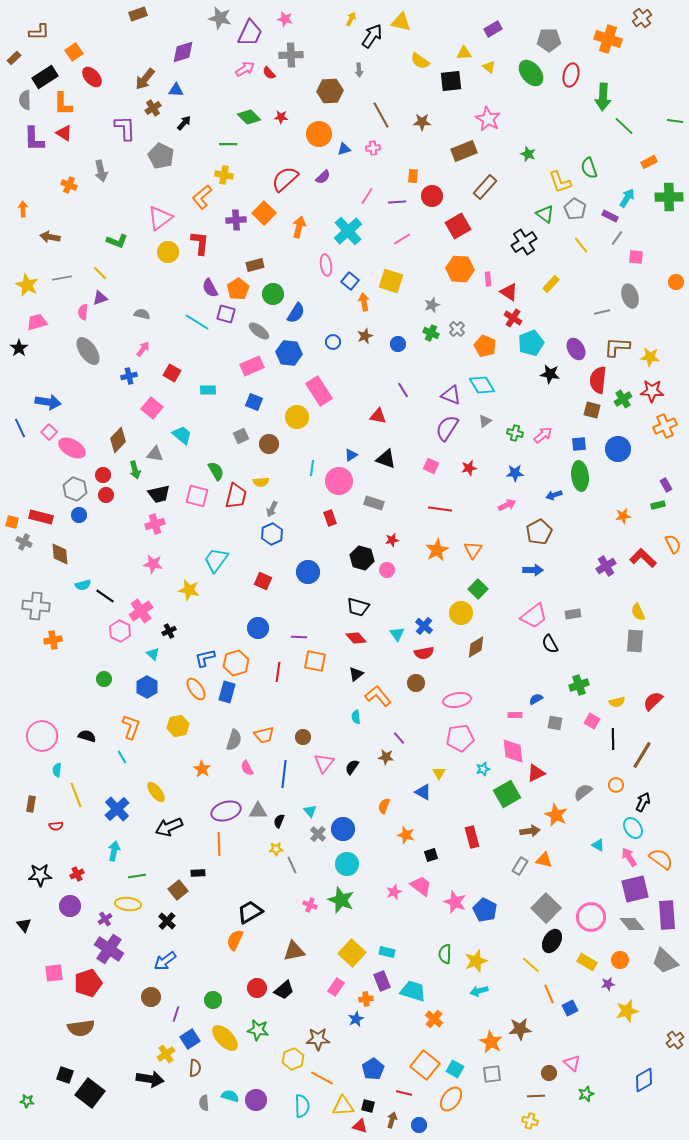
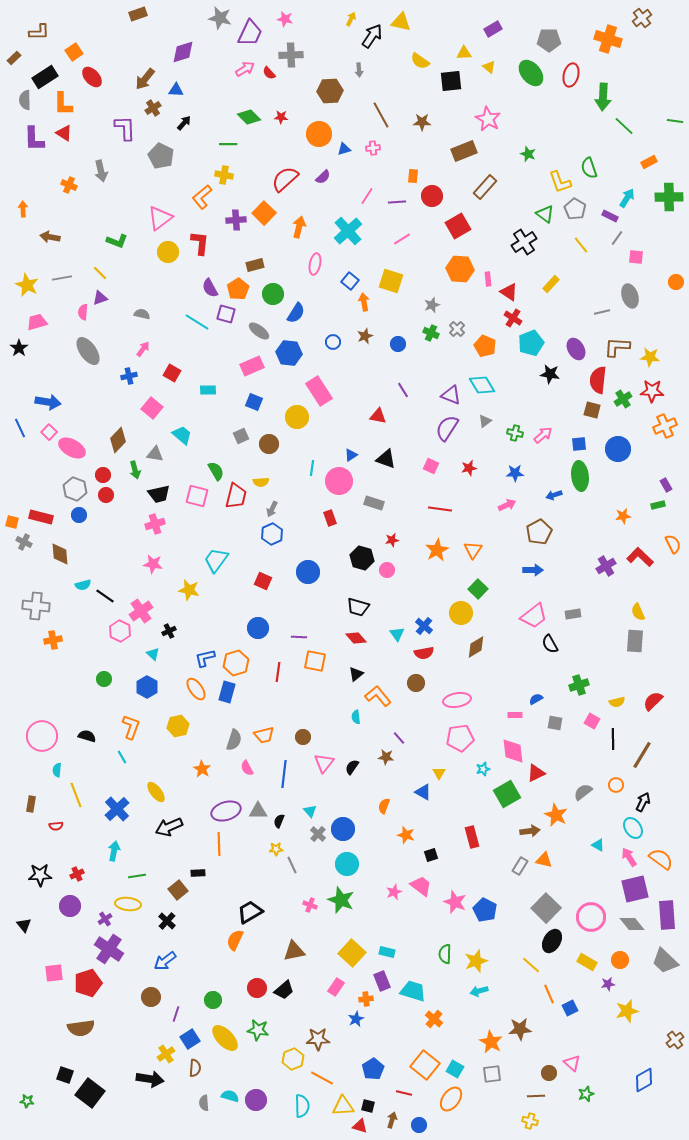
pink ellipse at (326, 265): moved 11 px left, 1 px up; rotated 20 degrees clockwise
red L-shape at (643, 558): moved 3 px left, 1 px up
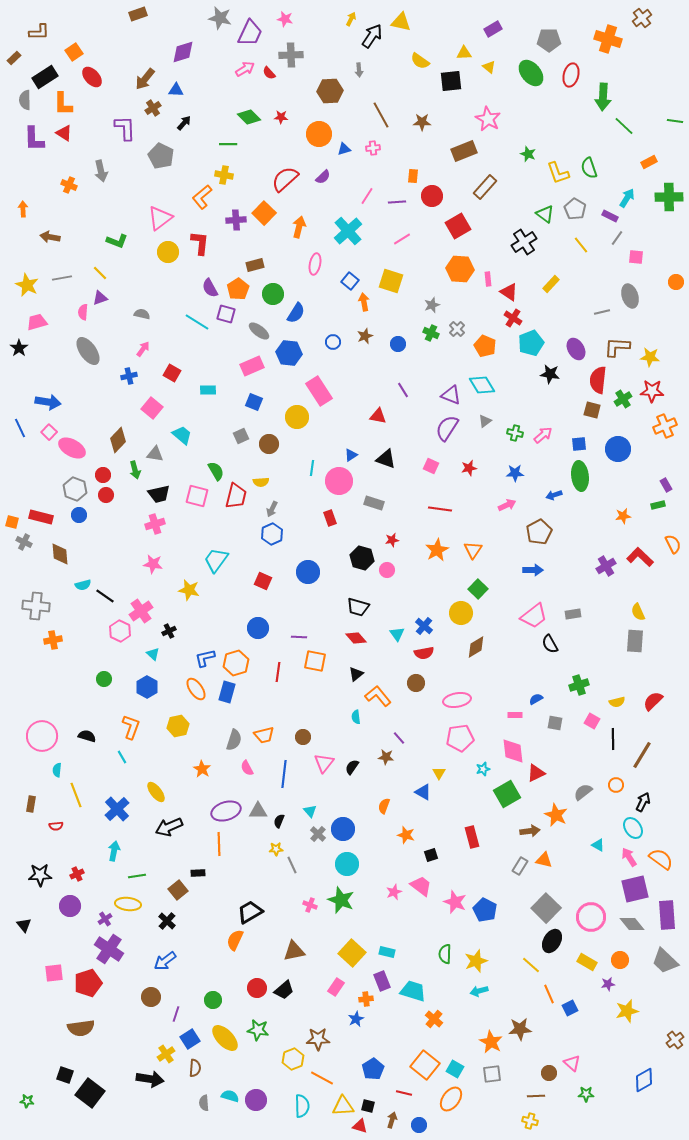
yellow L-shape at (560, 182): moved 2 px left, 9 px up
green star at (586, 1094): rotated 21 degrees clockwise
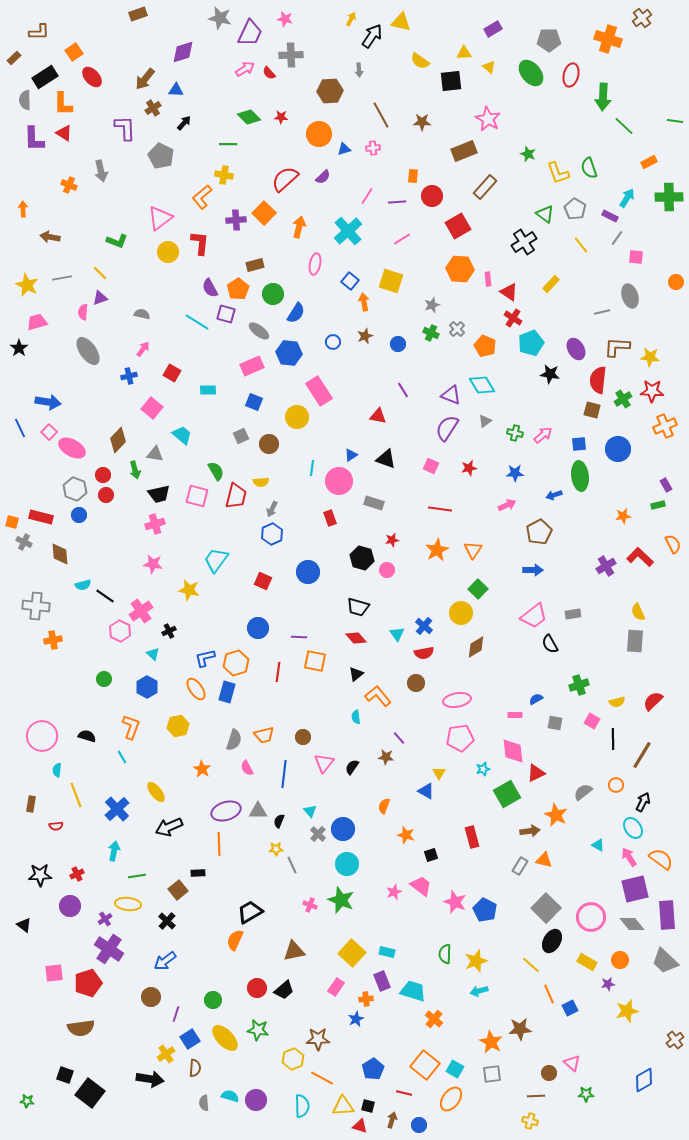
blue triangle at (423, 792): moved 3 px right, 1 px up
black triangle at (24, 925): rotated 14 degrees counterclockwise
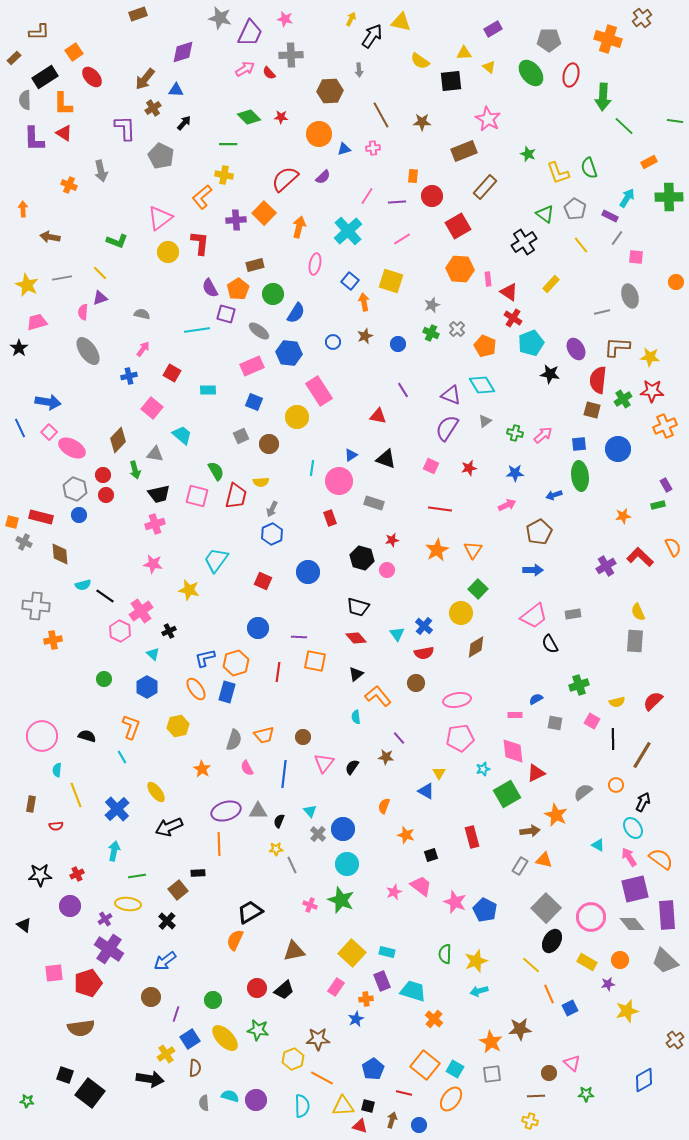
cyan line at (197, 322): moved 8 px down; rotated 40 degrees counterclockwise
orange semicircle at (673, 544): moved 3 px down
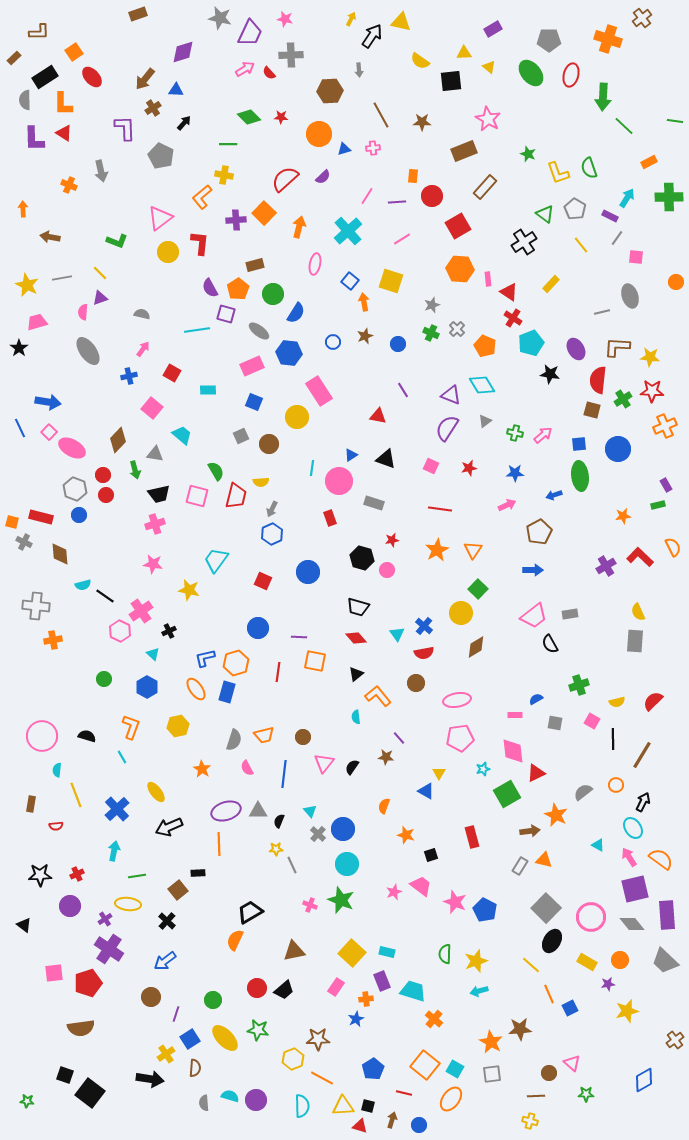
gray rectangle at (573, 614): moved 3 px left
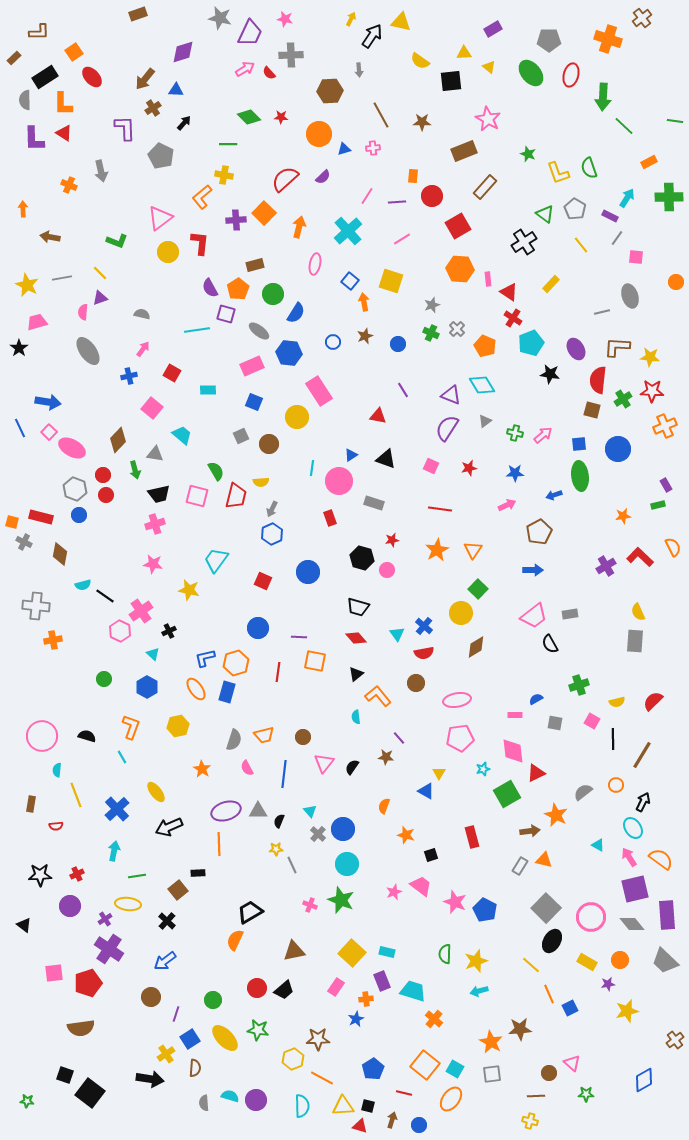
brown diamond at (60, 554): rotated 15 degrees clockwise
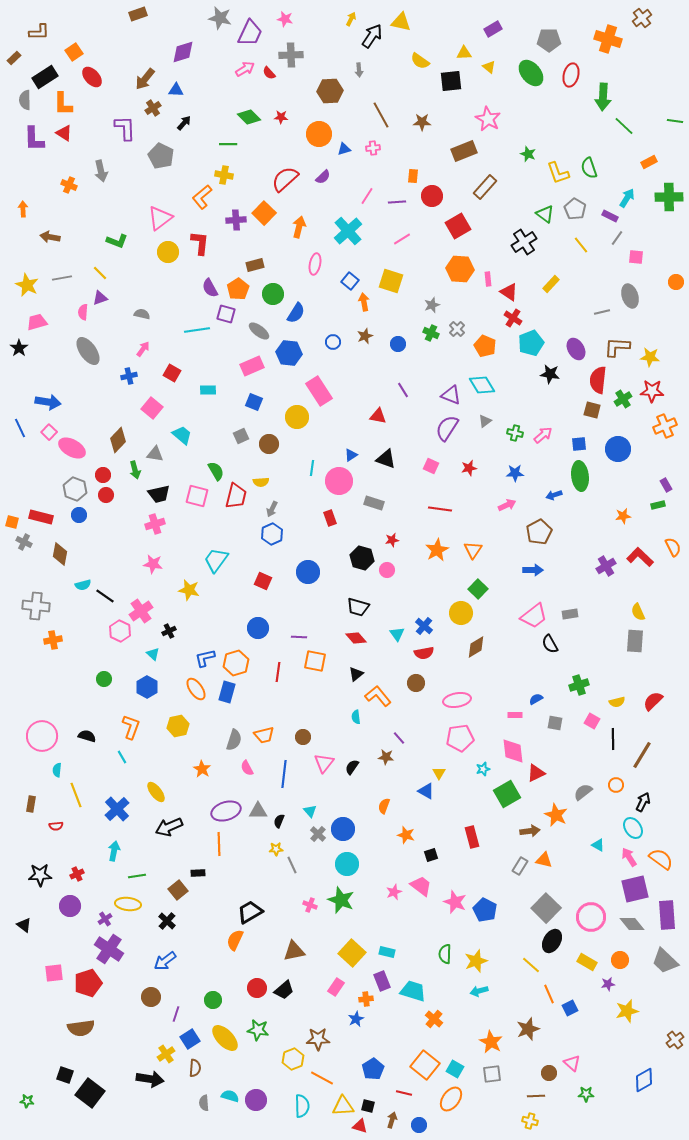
brown star at (520, 1029): moved 8 px right; rotated 15 degrees counterclockwise
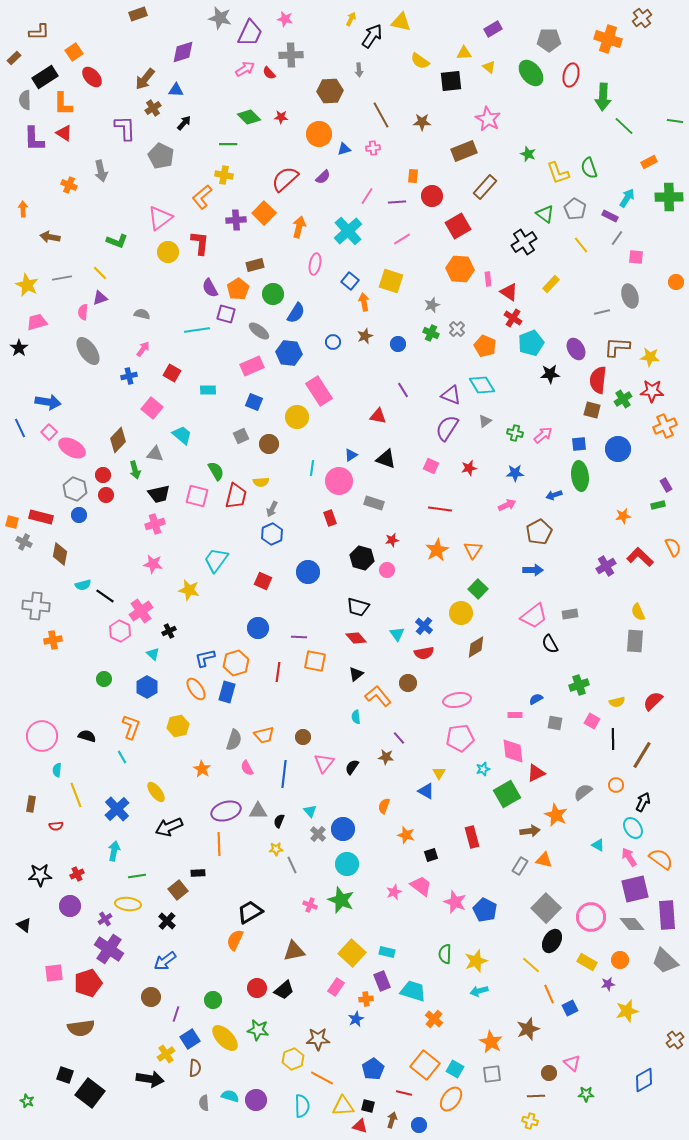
black star at (550, 374): rotated 12 degrees counterclockwise
brown circle at (416, 683): moved 8 px left
green star at (27, 1101): rotated 16 degrees clockwise
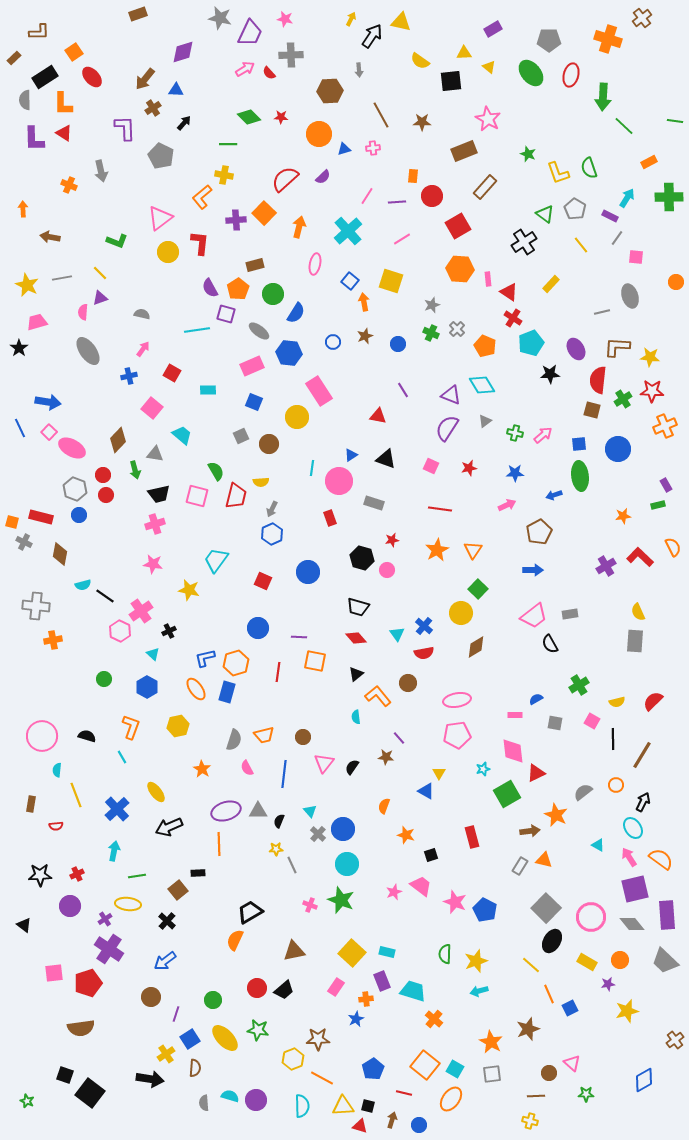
green cross at (579, 685): rotated 12 degrees counterclockwise
pink pentagon at (460, 738): moved 3 px left, 3 px up
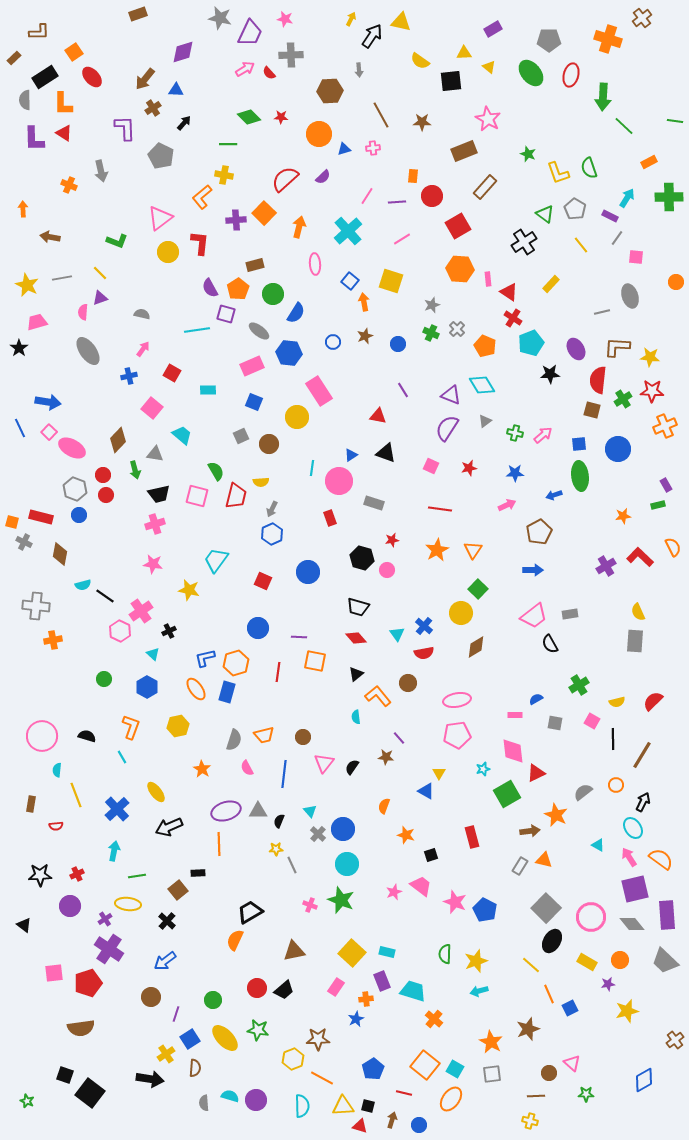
pink ellipse at (315, 264): rotated 15 degrees counterclockwise
black triangle at (386, 459): moved 6 px up
